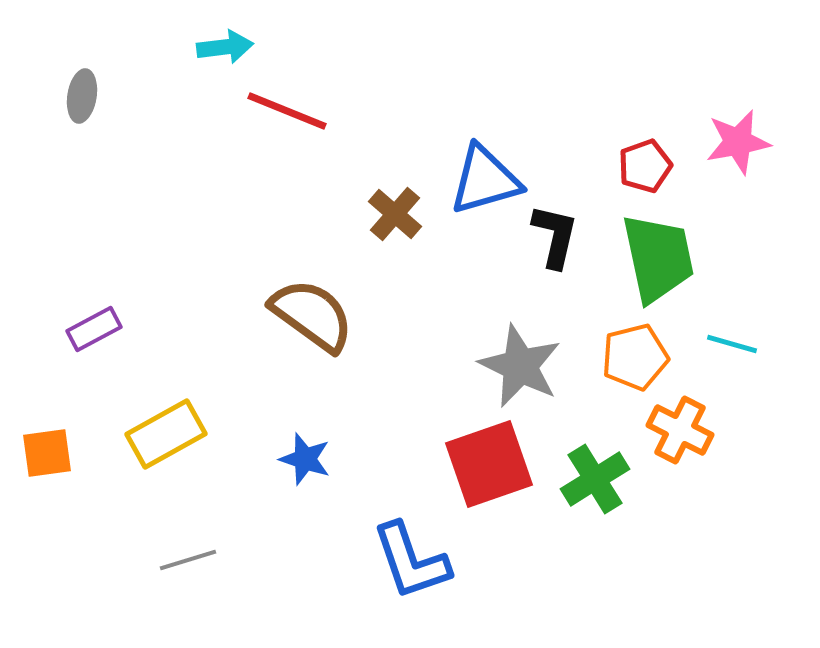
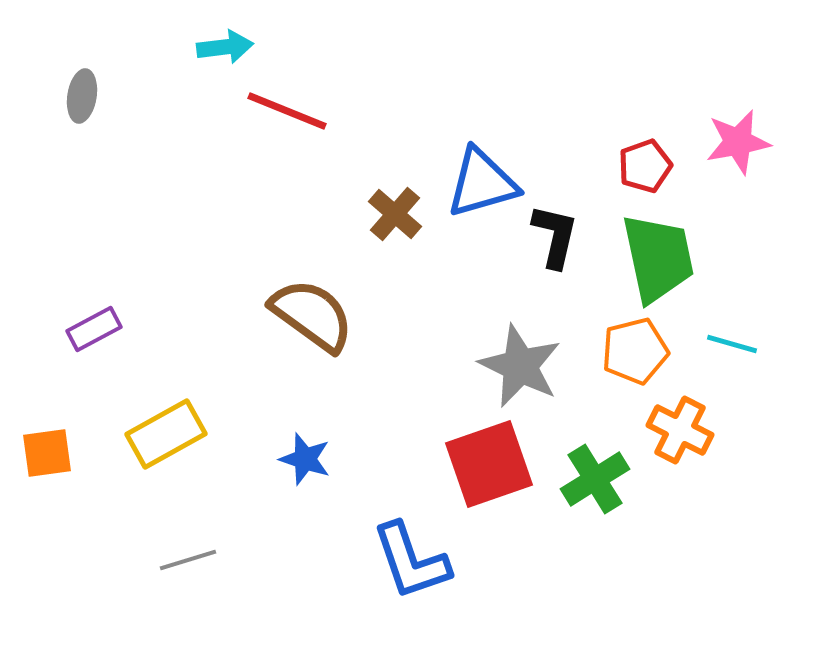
blue triangle: moved 3 px left, 3 px down
orange pentagon: moved 6 px up
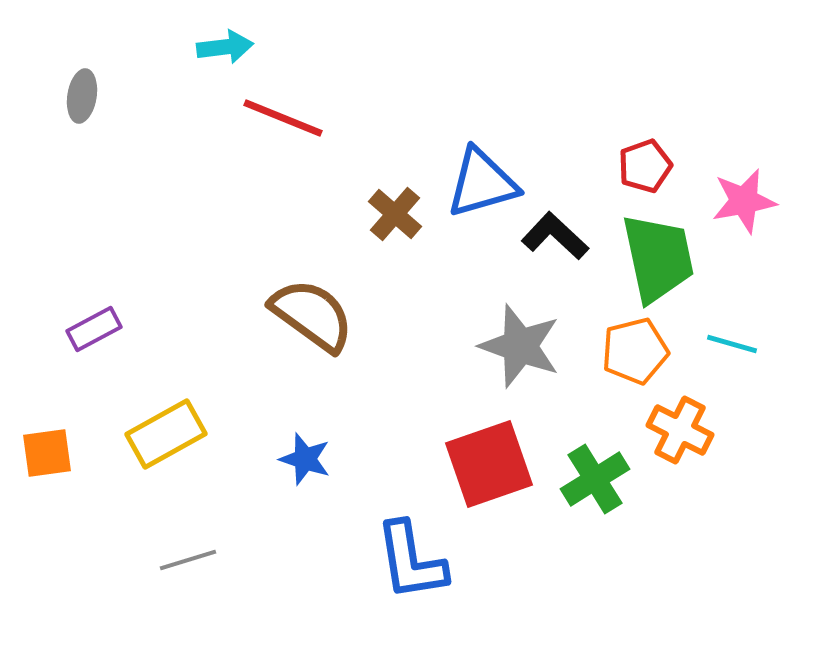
red line: moved 4 px left, 7 px down
pink star: moved 6 px right, 59 px down
black L-shape: rotated 60 degrees counterclockwise
gray star: moved 20 px up; rotated 6 degrees counterclockwise
blue L-shape: rotated 10 degrees clockwise
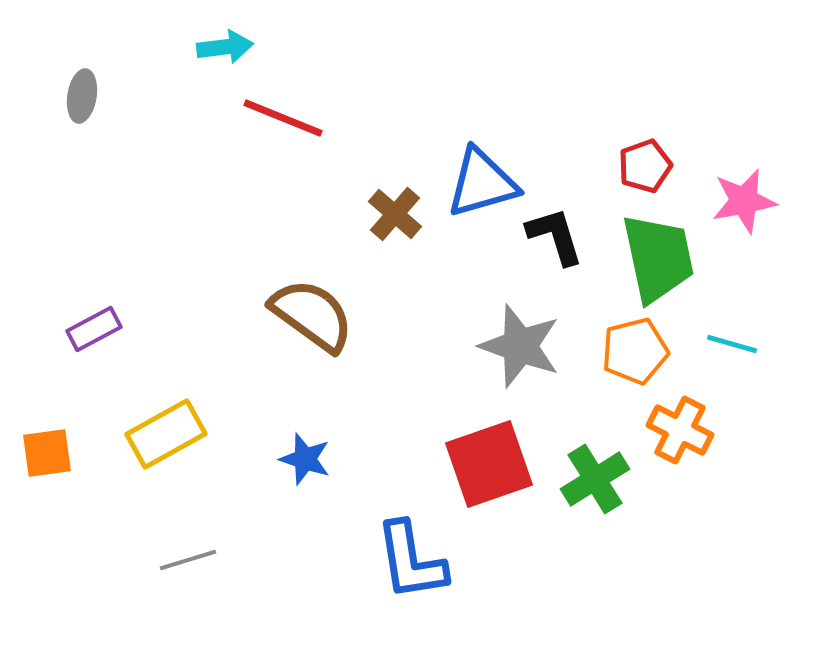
black L-shape: rotated 30 degrees clockwise
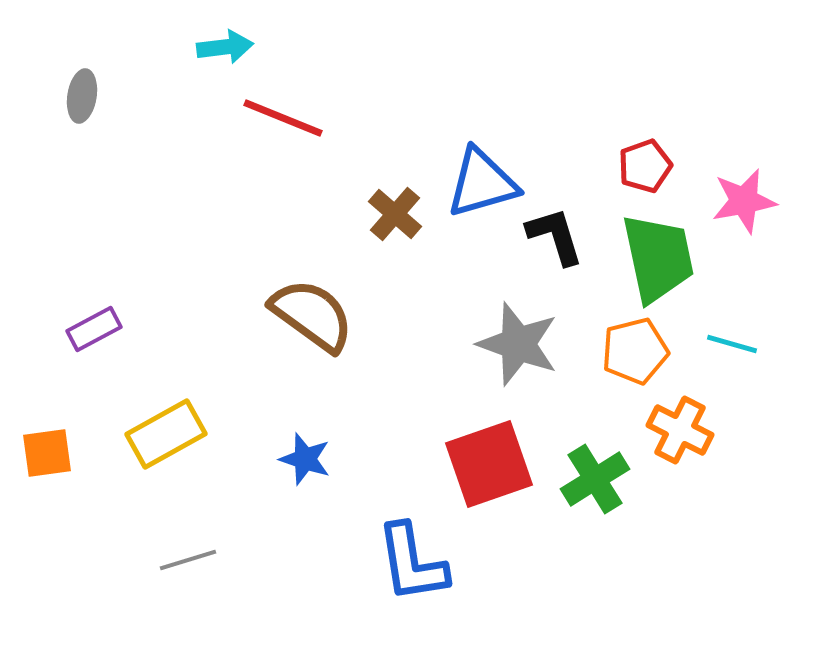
gray star: moved 2 px left, 2 px up
blue L-shape: moved 1 px right, 2 px down
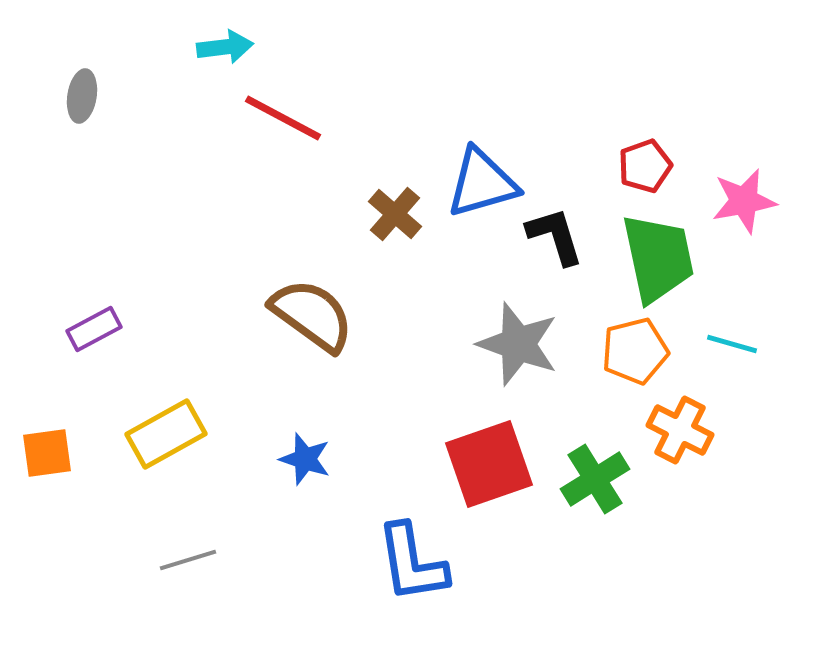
red line: rotated 6 degrees clockwise
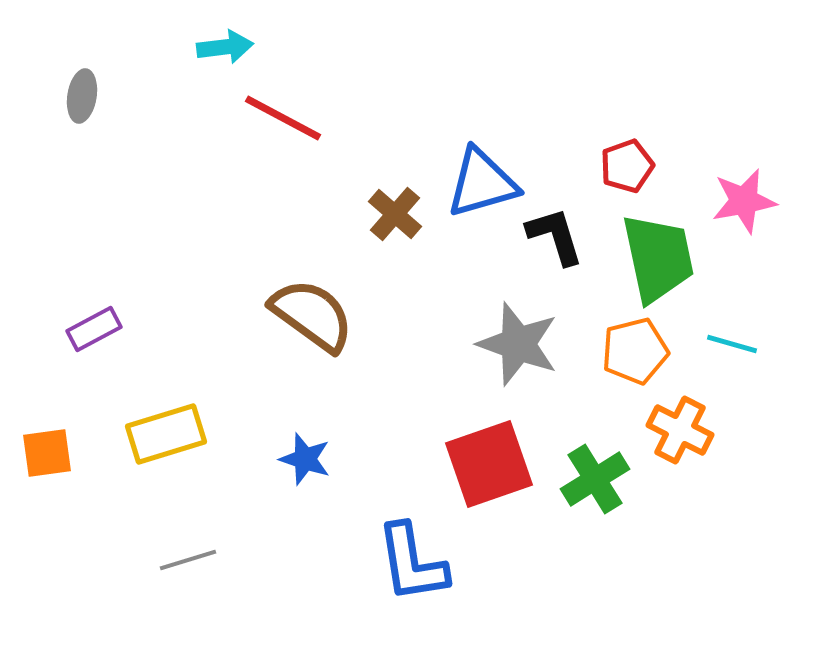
red pentagon: moved 18 px left
yellow rectangle: rotated 12 degrees clockwise
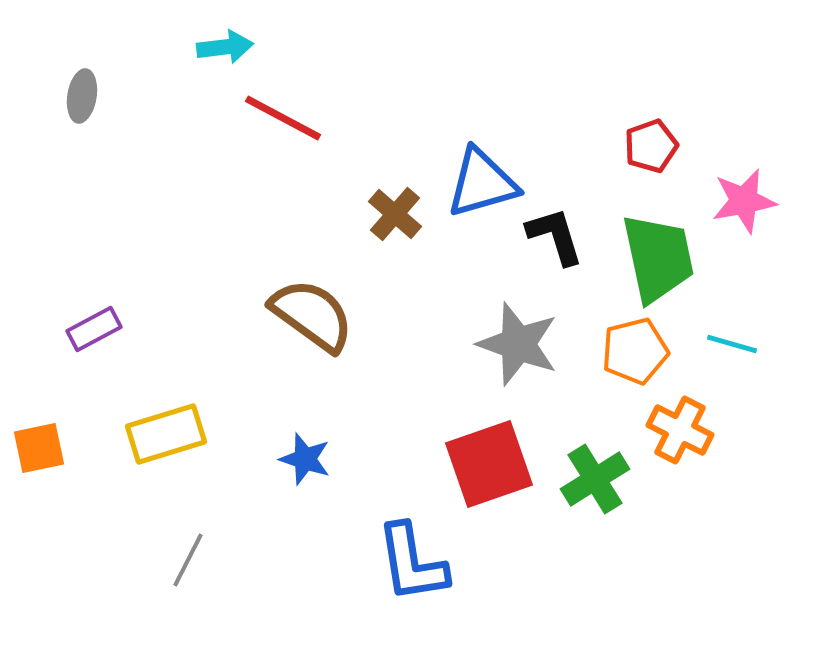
red pentagon: moved 24 px right, 20 px up
orange square: moved 8 px left, 5 px up; rotated 4 degrees counterclockwise
gray line: rotated 46 degrees counterclockwise
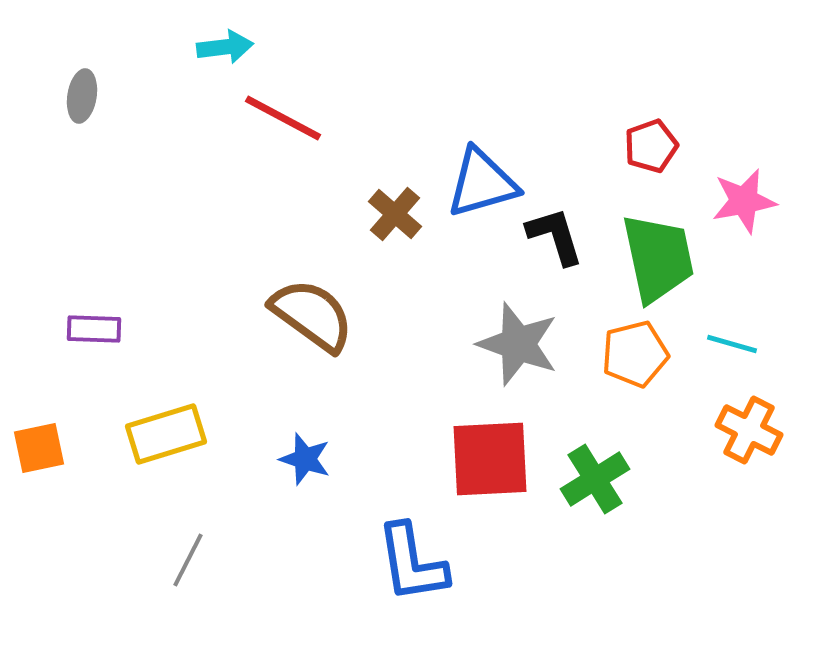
purple rectangle: rotated 30 degrees clockwise
orange pentagon: moved 3 px down
orange cross: moved 69 px right
red square: moved 1 px right, 5 px up; rotated 16 degrees clockwise
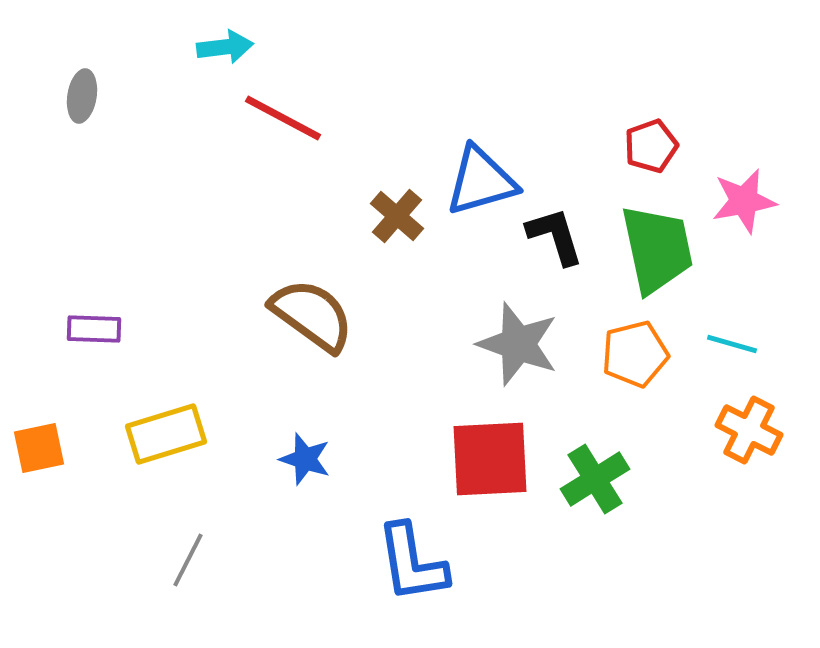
blue triangle: moved 1 px left, 2 px up
brown cross: moved 2 px right, 2 px down
green trapezoid: moved 1 px left, 9 px up
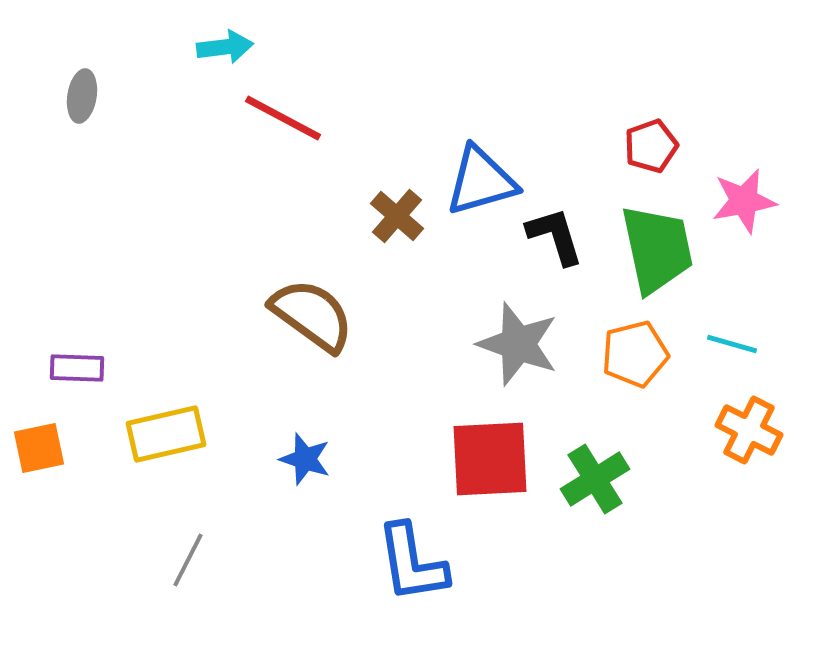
purple rectangle: moved 17 px left, 39 px down
yellow rectangle: rotated 4 degrees clockwise
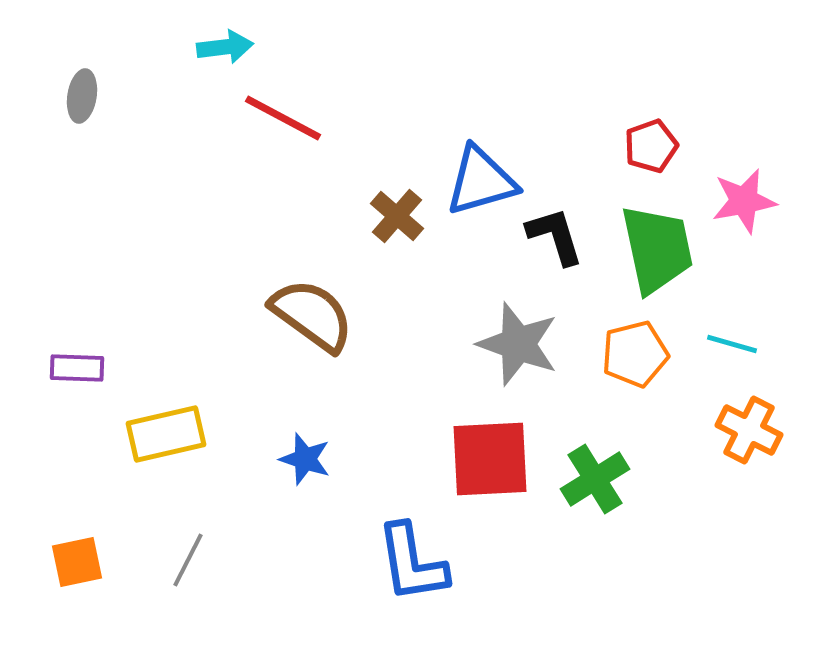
orange square: moved 38 px right, 114 px down
